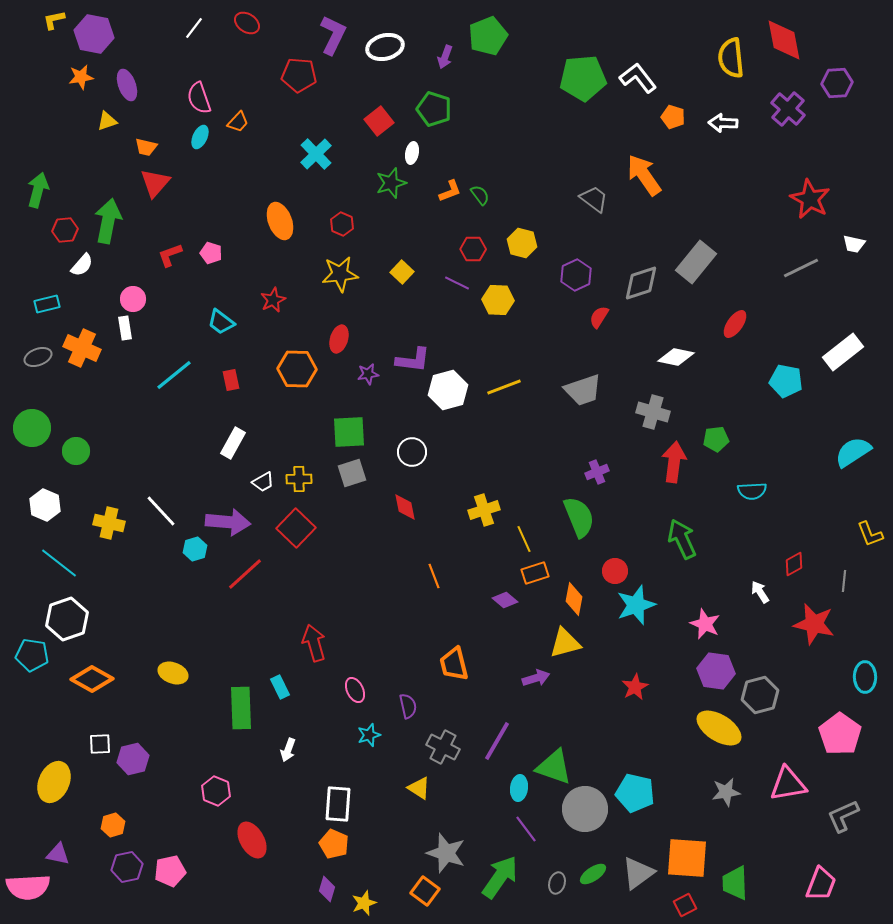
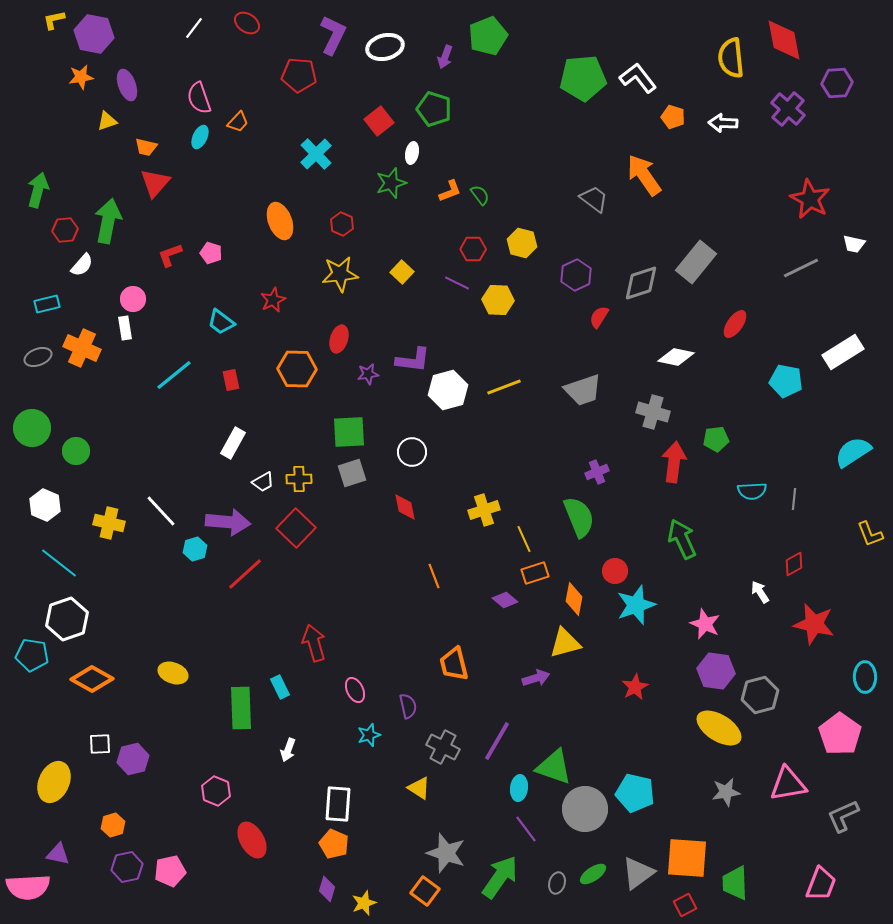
white rectangle at (843, 352): rotated 6 degrees clockwise
gray line at (844, 581): moved 50 px left, 82 px up
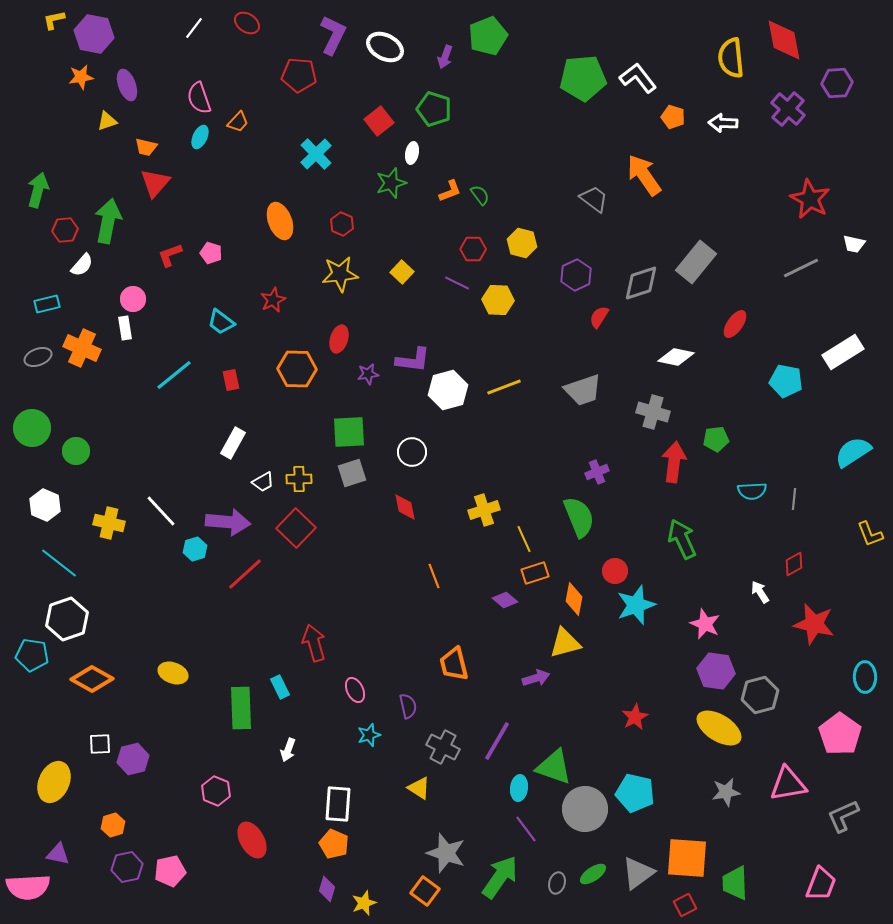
white ellipse at (385, 47): rotated 42 degrees clockwise
red star at (635, 687): moved 30 px down
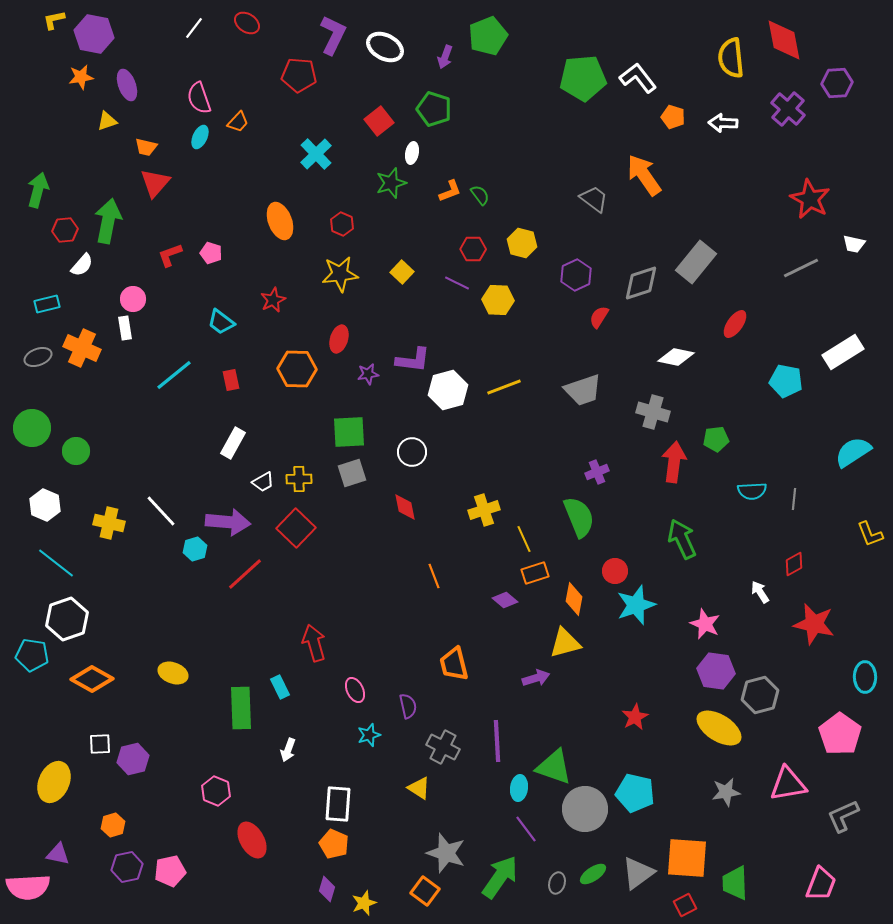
cyan line at (59, 563): moved 3 px left
purple line at (497, 741): rotated 33 degrees counterclockwise
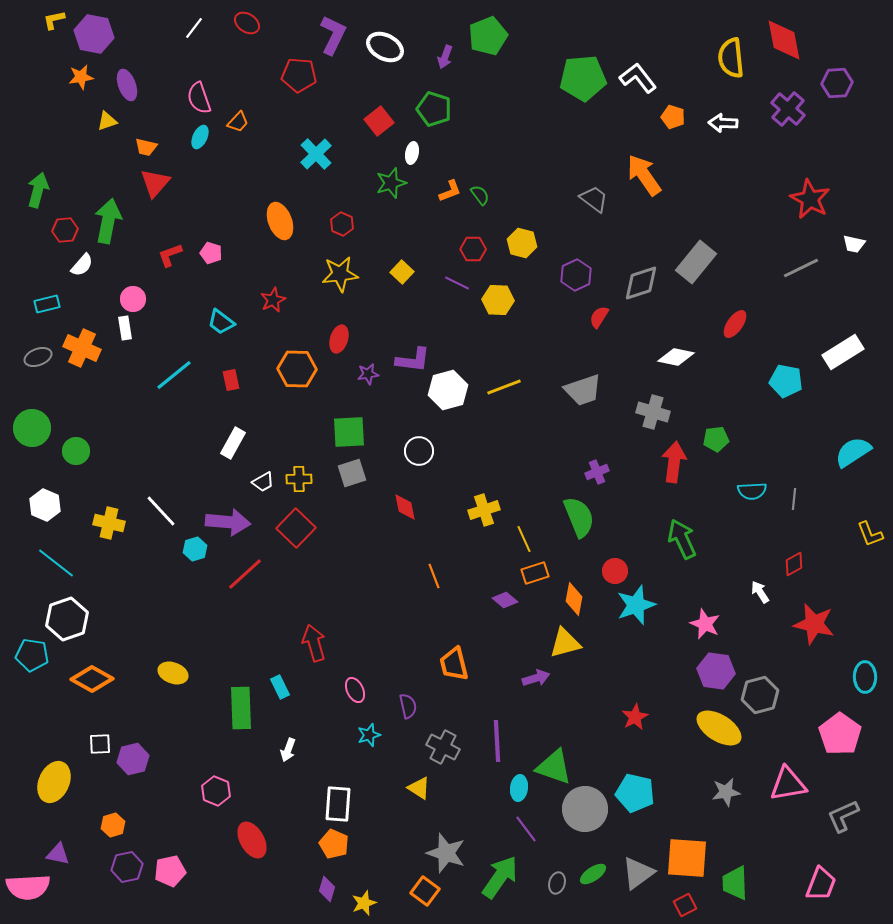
white circle at (412, 452): moved 7 px right, 1 px up
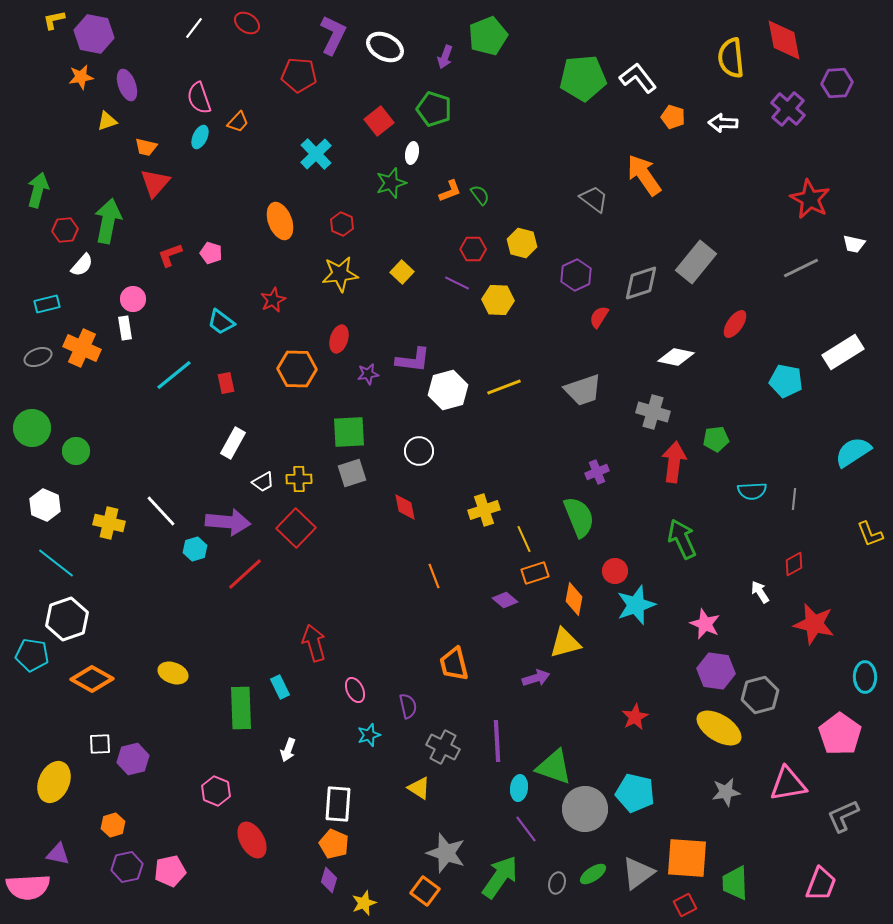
red rectangle at (231, 380): moved 5 px left, 3 px down
purple diamond at (327, 889): moved 2 px right, 9 px up
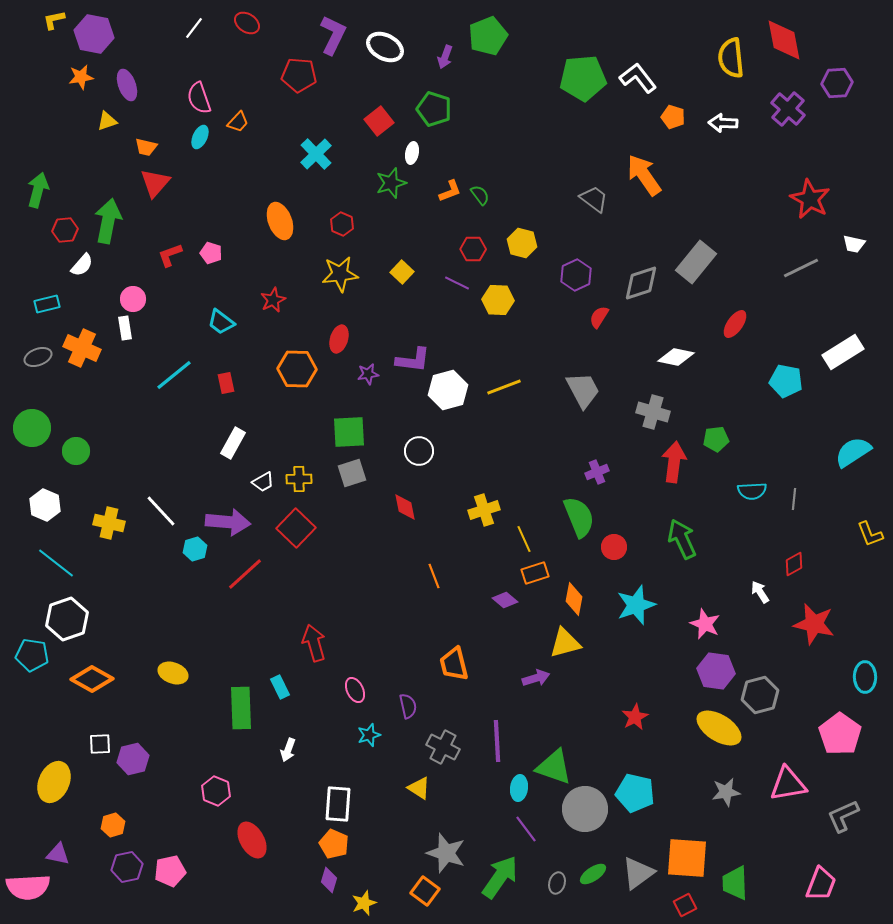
gray trapezoid at (583, 390): rotated 99 degrees counterclockwise
red circle at (615, 571): moved 1 px left, 24 px up
